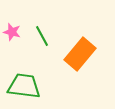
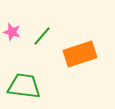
green line: rotated 70 degrees clockwise
orange rectangle: rotated 32 degrees clockwise
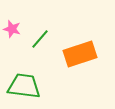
pink star: moved 3 px up
green line: moved 2 px left, 3 px down
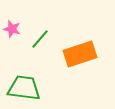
green trapezoid: moved 2 px down
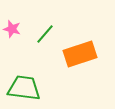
green line: moved 5 px right, 5 px up
